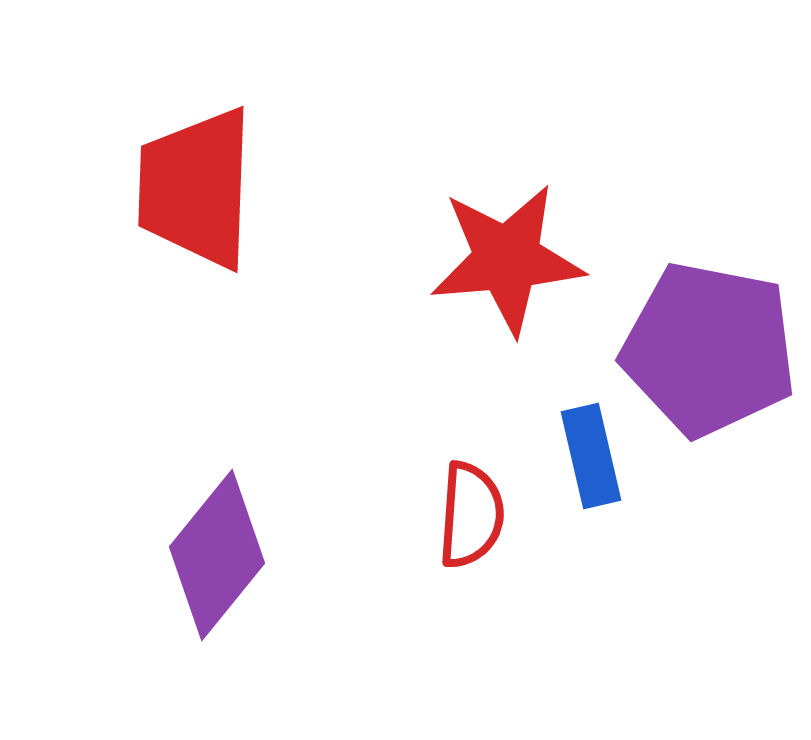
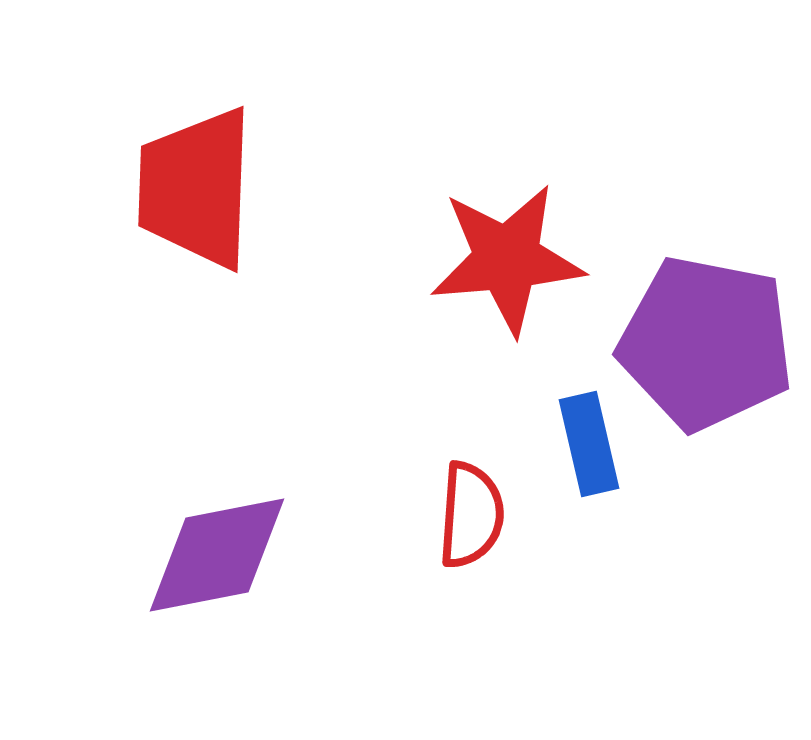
purple pentagon: moved 3 px left, 6 px up
blue rectangle: moved 2 px left, 12 px up
purple diamond: rotated 40 degrees clockwise
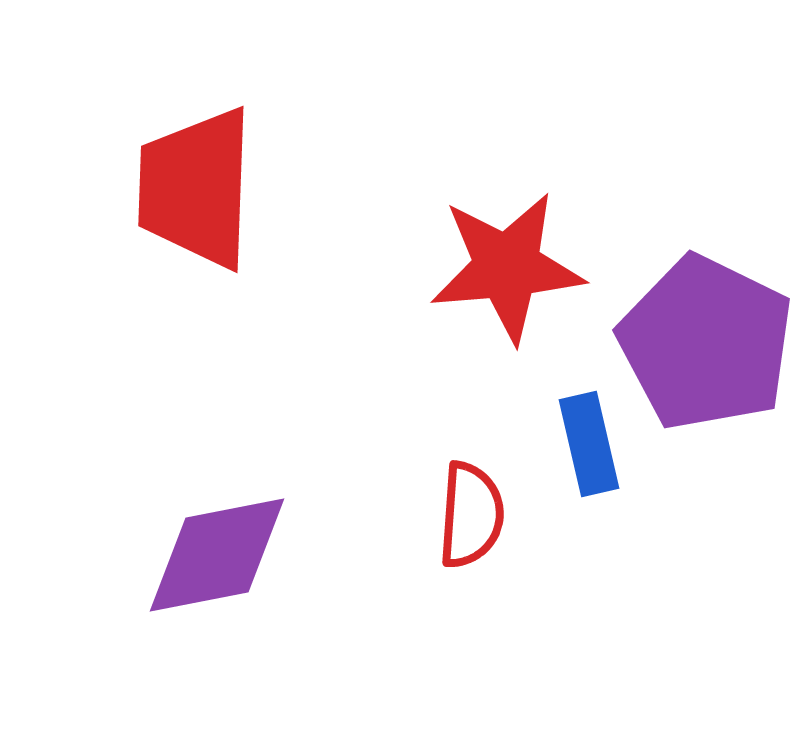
red star: moved 8 px down
purple pentagon: rotated 15 degrees clockwise
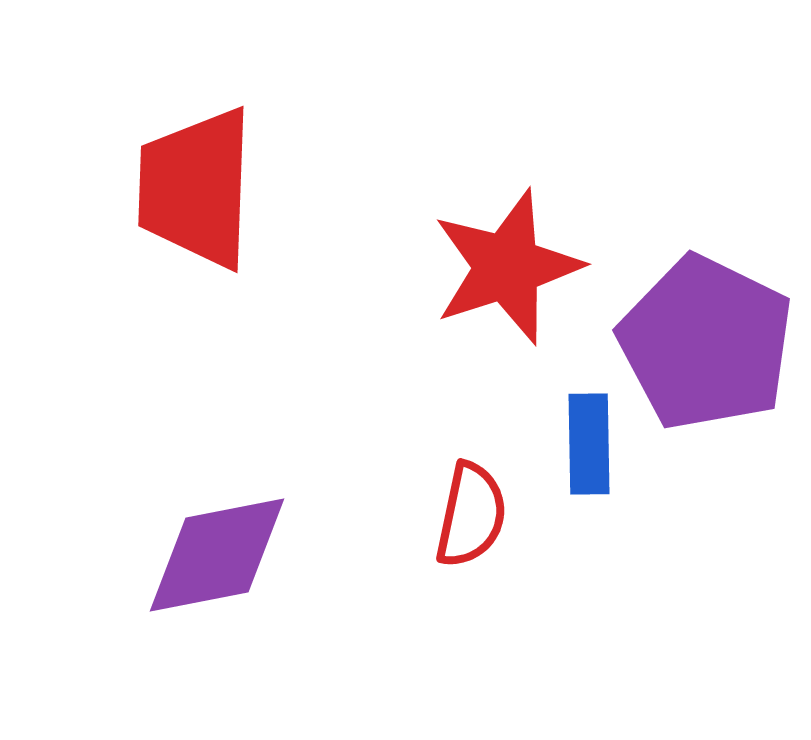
red star: rotated 13 degrees counterclockwise
blue rectangle: rotated 12 degrees clockwise
red semicircle: rotated 8 degrees clockwise
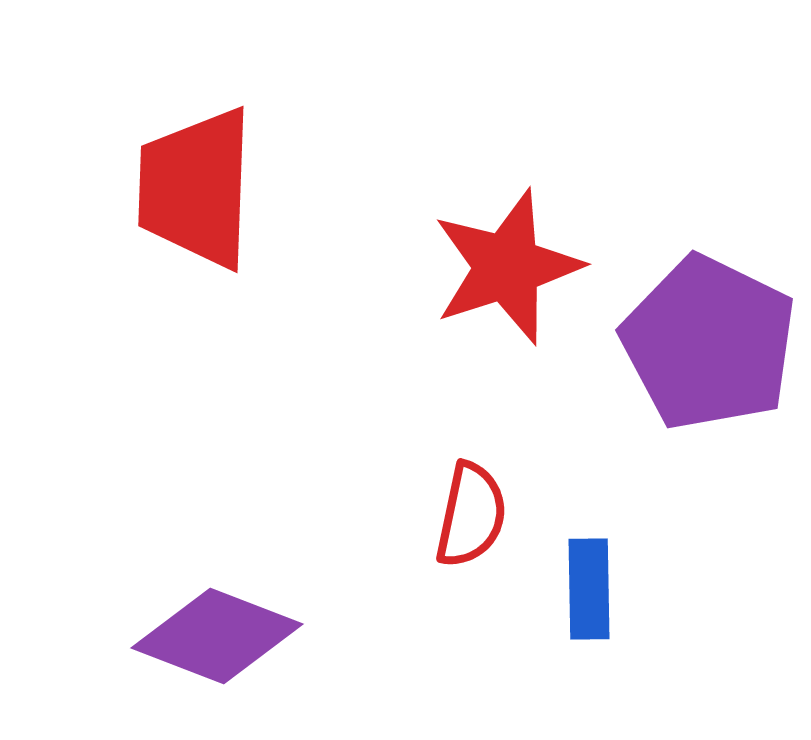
purple pentagon: moved 3 px right
blue rectangle: moved 145 px down
purple diamond: moved 81 px down; rotated 32 degrees clockwise
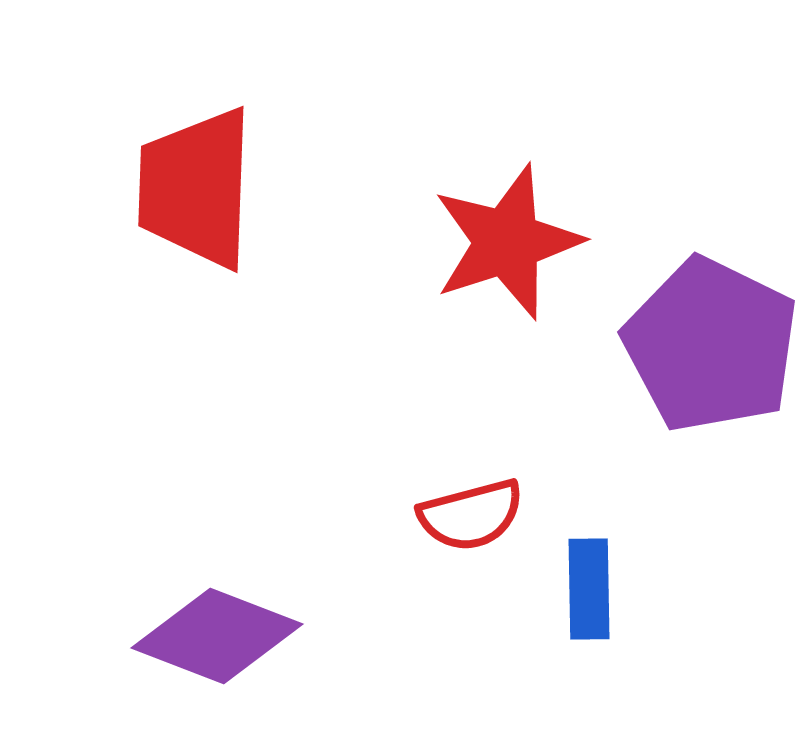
red star: moved 25 px up
purple pentagon: moved 2 px right, 2 px down
red semicircle: rotated 63 degrees clockwise
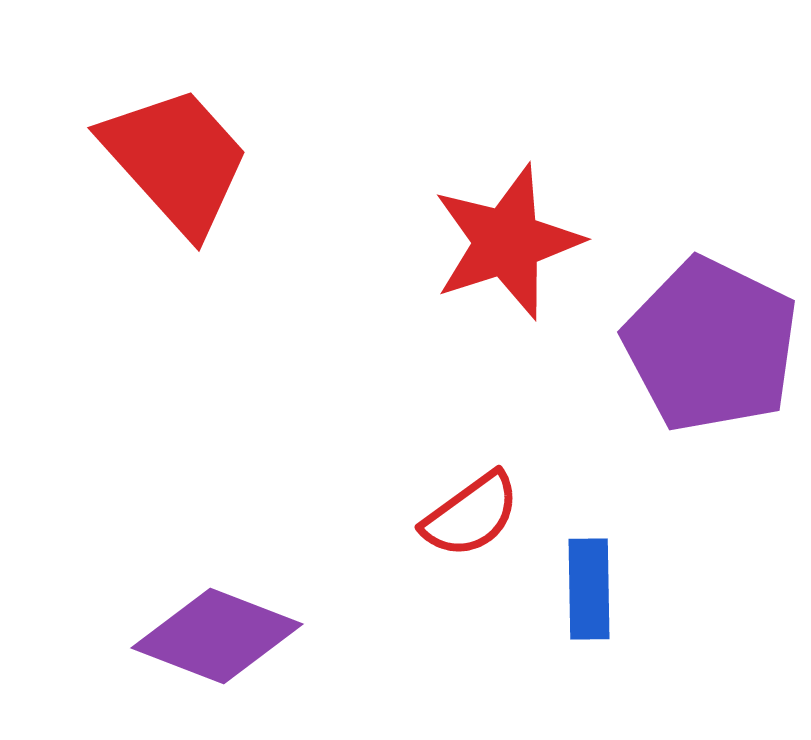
red trapezoid: moved 20 px left, 28 px up; rotated 136 degrees clockwise
red semicircle: rotated 21 degrees counterclockwise
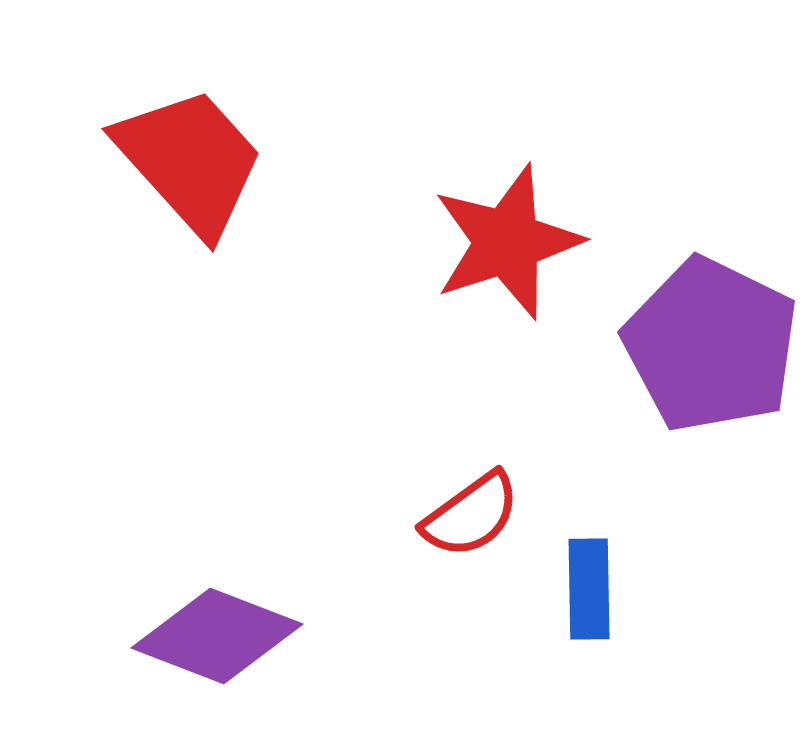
red trapezoid: moved 14 px right, 1 px down
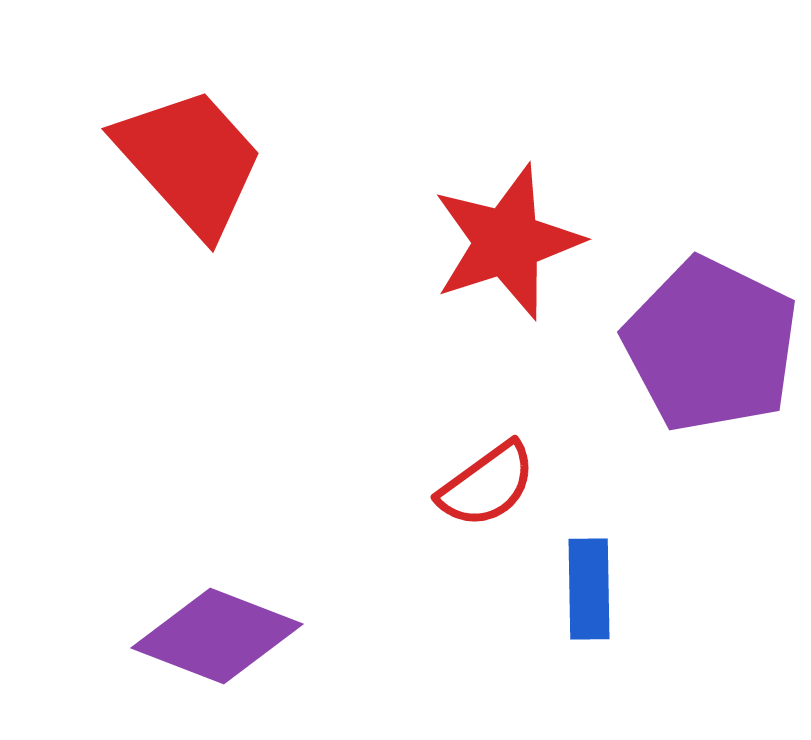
red semicircle: moved 16 px right, 30 px up
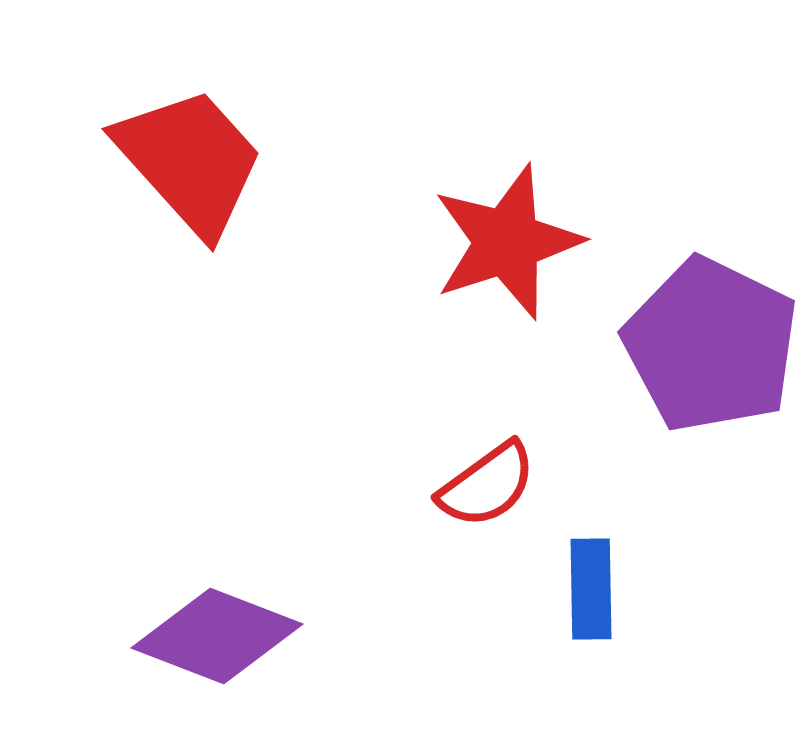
blue rectangle: moved 2 px right
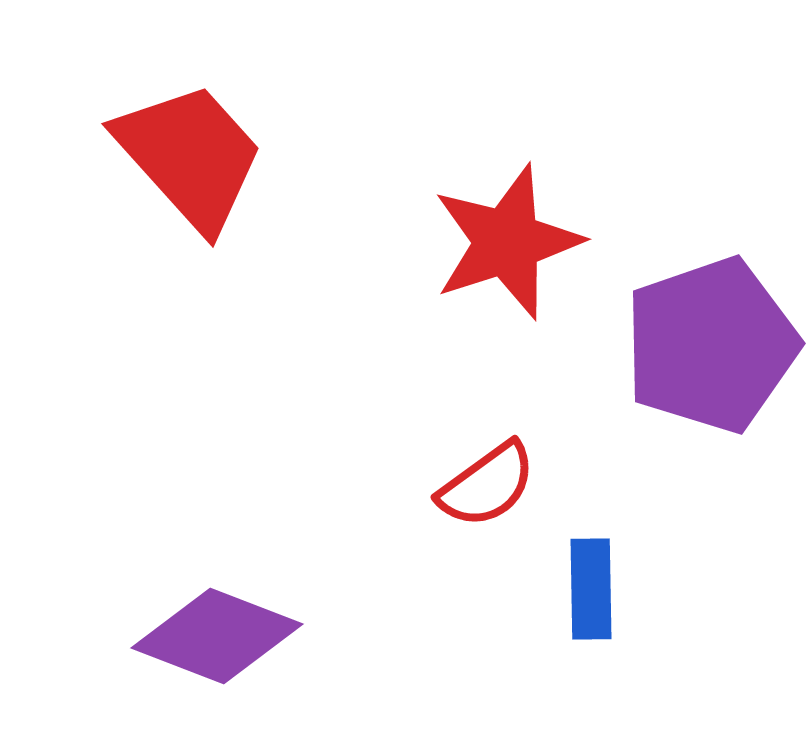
red trapezoid: moved 5 px up
purple pentagon: rotated 27 degrees clockwise
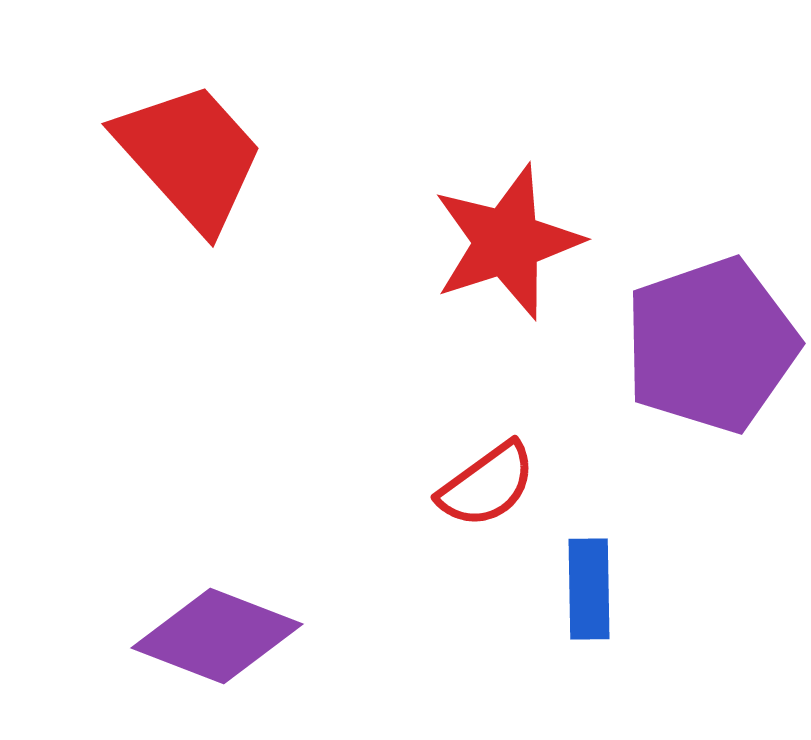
blue rectangle: moved 2 px left
